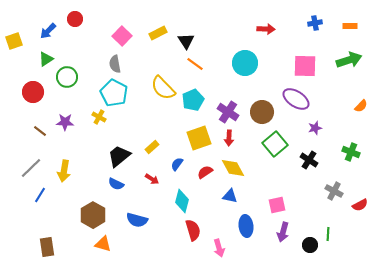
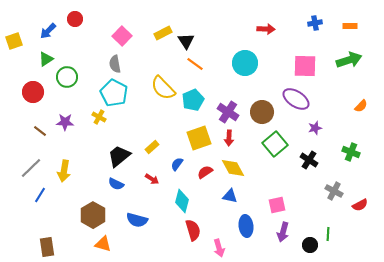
yellow rectangle at (158, 33): moved 5 px right
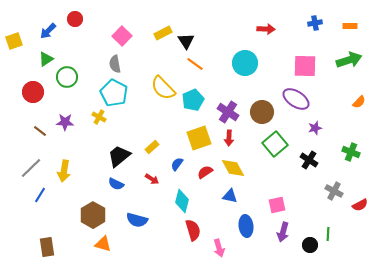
orange semicircle at (361, 106): moved 2 px left, 4 px up
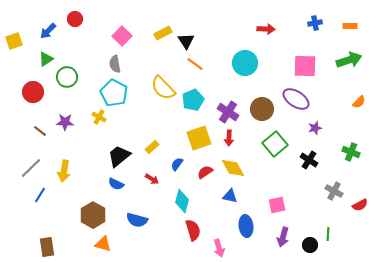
brown circle at (262, 112): moved 3 px up
purple arrow at (283, 232): moved 5 px down
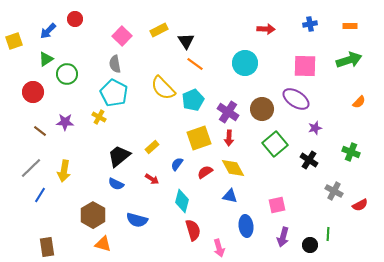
blue cross at (315, 23): moved 5 px left, 1 px down
yellow rectangle at (163, 33): moved 4 px left, 3 px up
green circle at (67, 77): moved 3 px up
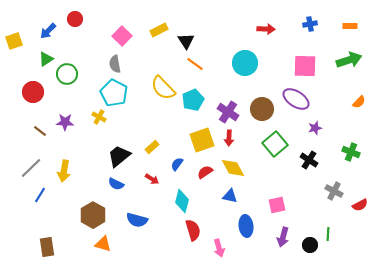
yellow square at (199, 138): moved 3 px right, 2 px down
